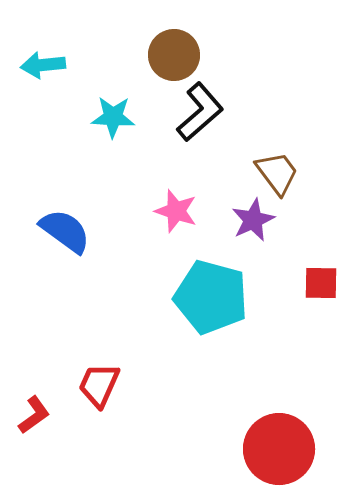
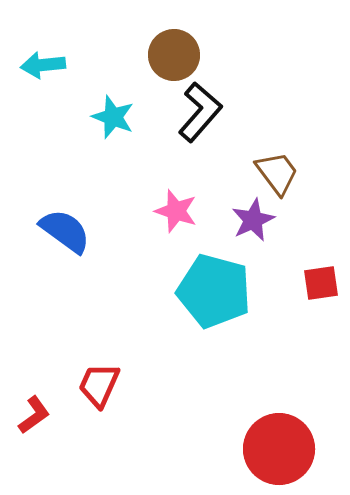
black L-shape: rotated 8 degrees counterclockwise
cyan star: rotated 18 degrees clockwise
red square: rotated 9 degrees counterclockwise
cyan pentagon: moved 3 px right, 6 px up
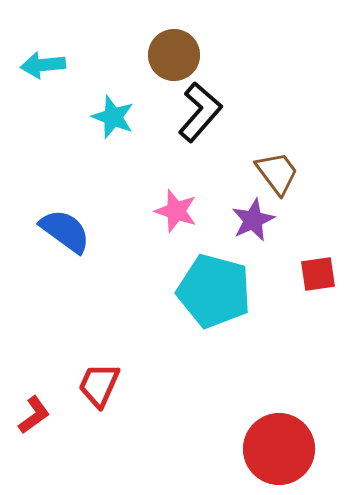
red square: moved 3 px left, 9 px up
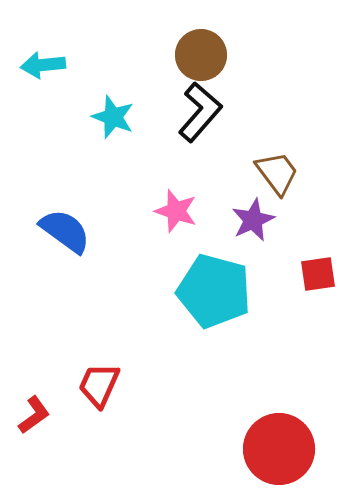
brown circle: moved 27 px right
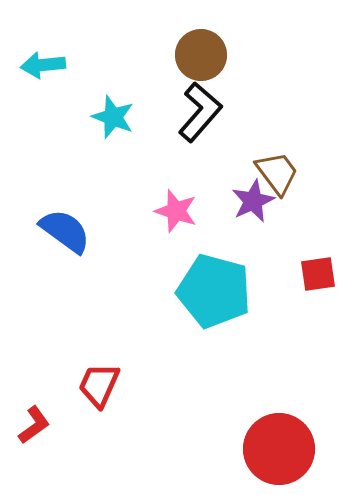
purple star: moved 19 px up
red L-shape: moved 10 px down
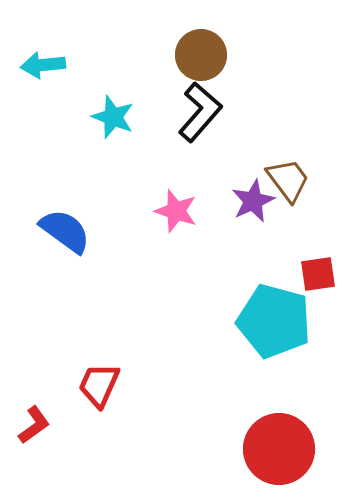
brown trapezoid: moved 11 px right, 7 px down
cyan pentagon: moved 60 px right, 30 px down
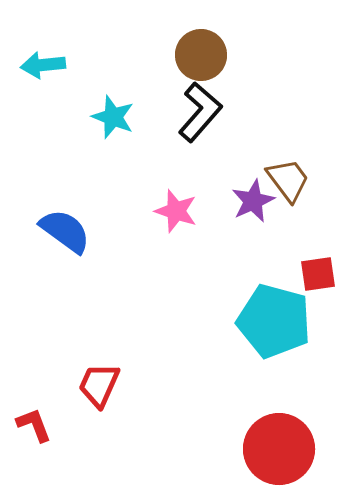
red L-shape: rotated 75 degrees counterclockwise
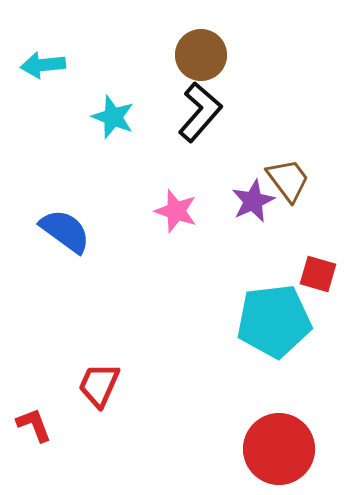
red square: rotated 24 degrees clockwise
cyan pentagon: rotated 22 degrees counterclockwise
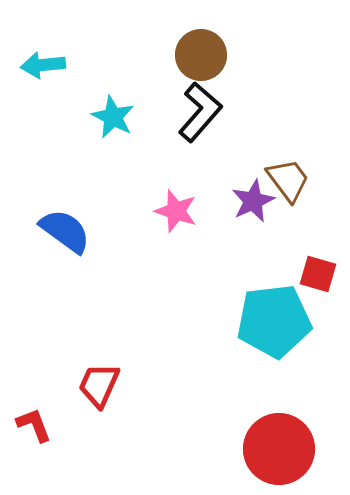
cyan star: rotated 6 degrees clockwise
